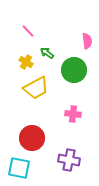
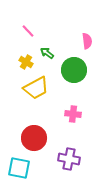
red circle: moved 2 px right
purple cross: moved 1 px up
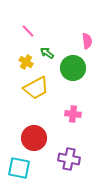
green circle: moved 1 px left, 2 px up
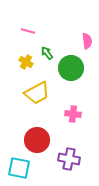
pink line: rotated 32 degrees counterclockwise
green arrow: rotated 16 degrees clockwise
green circle: moved 2 px left
yellow trapezoid: moved 1 px right, 5 px down
red circle: moved 3 px right, 2 px down
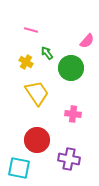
pink line: moved 3 px right, 1 px up
pink semicircle: rotated 49 degrees clockwise
yellow trapezoid: rotated 96 degrees counterclockwise
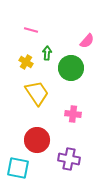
green arrow: rotated 40 degrees clockwise
cyan square: moved 1 px left
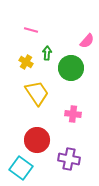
cyan square: moved 3 px right; rotated 25 degrees clockwise
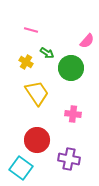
green arrow: rotated 120 degrees clockwise
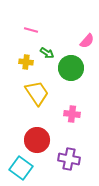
yellow cross: rotated 24 degrees counterclockwise
pink cross: moved 1 px left
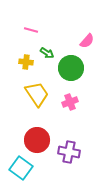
yellow trapezoid: moved 1 px down
pink cross: moved 2 px left, 12 px up; rotated 28 degrees counterclockwise
purple cross: moved 7 px up
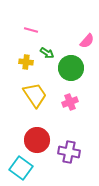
yellow trapezoid: moved 2 px left, 1 px down
